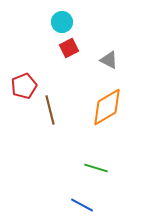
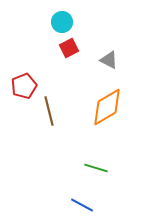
brown line: moved 1 px left, 1 px down
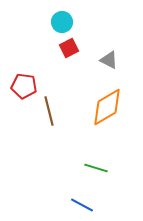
red pentagon: rotated 30 degrees clockwise
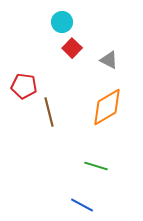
red square: moved 3 px right; rotated 18 degrees counterclockwise
brown line: moved 1 px down
green line: moved 2 px up
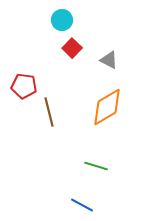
cyan circle: moved 2 px up
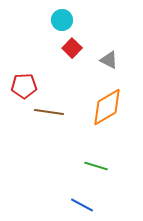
red pentagon: rotated 10 degrees counterclockwise
brown line: rotated 68 degrees counterclockwise
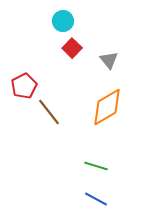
cyan circle: moved 1 px right, 1 px down
gray triangle: rotated 24 degrees clockwise
red pentagon: rotated 25 degrees counterclockwise
brown line: rotated 44 degrees clockwise
blue line: moved 14 px right, 6 px up
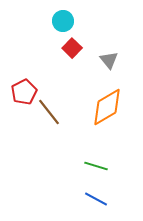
red pentagon: moved 6 px down
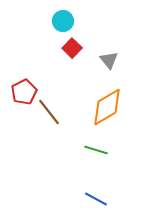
green line: moved 16 px up
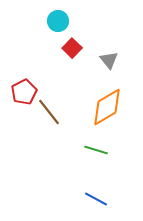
cyan circle: moved 5 px left
